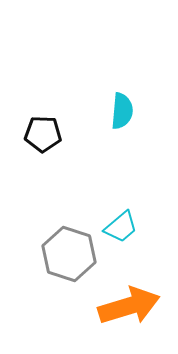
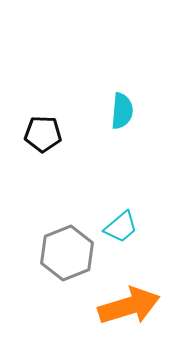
gray hexagon: moved 2 px left, 1 px up; rotated 20 degrees clockwise
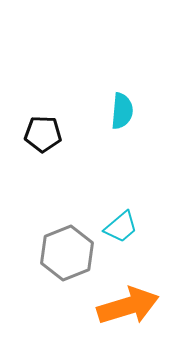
orange arrow: moved 1 px left
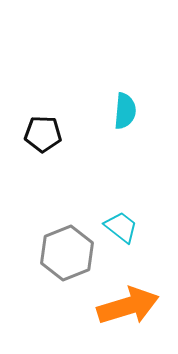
cyan semicircle: moved 3 px right
cyan trapezoid: rotated 102 degrees counterclockwise
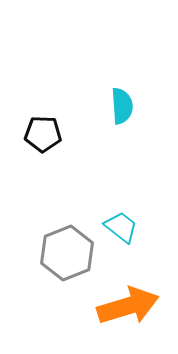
cyan semicircle: moved 3 px left, 5 px up; rotated 9 degrees counterclockwise
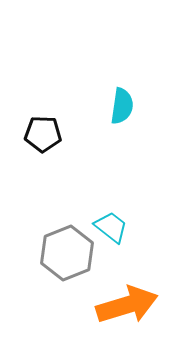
cyan semicircle: rotated 12 degrees clockwise
cyan trapezoid: moved 10 px left
orange arrow: moved 1 px left, 1 px up
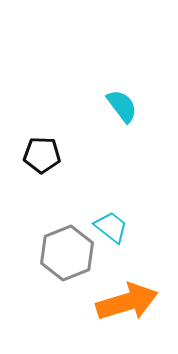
cyan semicircle: rotated 45 degrees counterclockwise
black pentagon: moved 1 px left, 21 px down
orange arrow: moved 3 px up
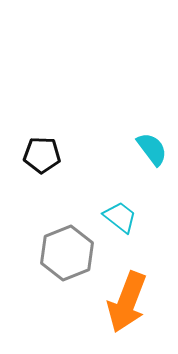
cyan semicircle: moved 30 px right, 43 px down
cyan trapezoid: moved 9 px right, 10 px up
orange arrow: rotated 128 degrees clockwise
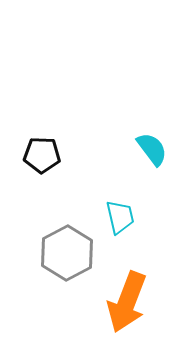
cyan trapezoid: rotated 39 degrees clockwise
gray hexagon: rotated 6 degrees counterclockwise
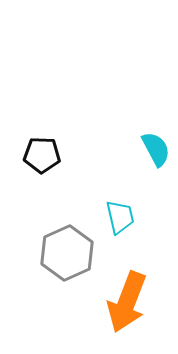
cyan semicircle: moved 4 px right; rotated 9 degrees clockwise
gray hexagon: rotated 4 degrees clockwise
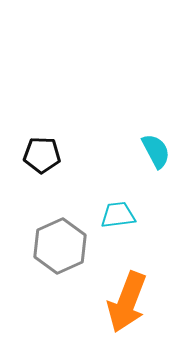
cyan semicircle: moved 2 px down
cyan trapezoid: moved 2 px left, 2 px up; rotated 84 degrees counterclockwise
gray hexagon: moved 7 px left, 7 px up
